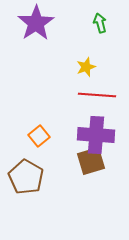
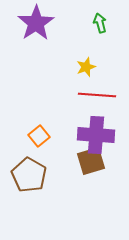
brown pentagon: moved 3 px right, 2 px up
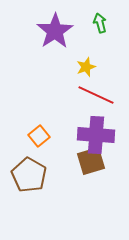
purple star: moved 19 px right, 8 px down
red line: moved 1 px left; rotated 21 degrees clockwise
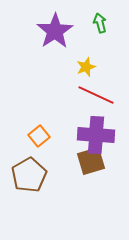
brown pentagon: rotated 12 degrees clockwise
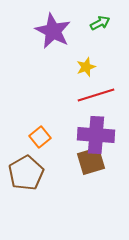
green arrow: rotated 78 degrees clockwise
purple star: moved 2 px left; rotated 12 degrees counterclockwise
red line: rotated 42 degrees counterclockwise
orange square: moved 1 px right, 1 px down
brown pentagon: moved 3 px left, 2 px up
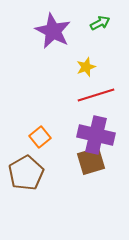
purple cross: rotated 9 degrees clockwise
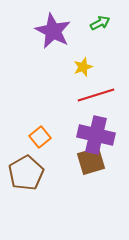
yellow star: moved 3 px left
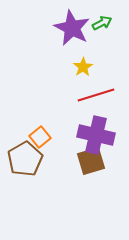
green arrow: moved 2 px right
purple star: moved 19 px right, 3 px up
yellow star: rotated 12 degrees counterclockwise
brown pentagon: moved 1 px left, 14 px up
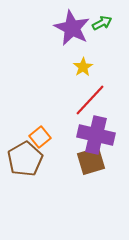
red line: moved 6 px left, 5 px down; rotated 30 degrees counterclockwise
